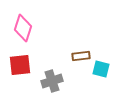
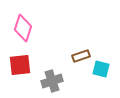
brown rectangle: rotated 12 degrees counterclockwise
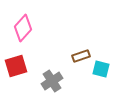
pink diamond: rotated 24 degrees clockwise
red square: moved 4 px left, 1 px down; rotated 10 degrees counterclockwise
gray cross: rotated 15 degrees counterclockwise
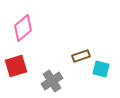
pink diamond: rotated 8 degrees clockwise
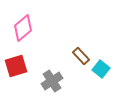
brown rectangle: rotated 66 degrees clockwise
cyan square: rotated 24 degrees clockwise
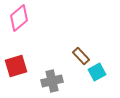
pink diamond: moved 4 px left, 10 px up
cyan square: moved 4 px left, 3 px down; rotated 24 degrees clockwise
gray cross: rotated 20 degrees clockwise
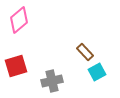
pink diamond: moved 2 px down
brown rectangle: moved 4 px right, 4 px up
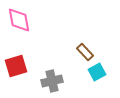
pink diamond: rotated 60 degrees counterclockwise
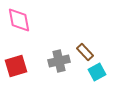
gray cross: moved 7 px right, 20 px up
